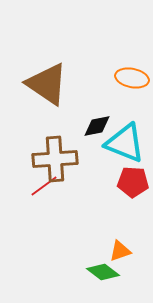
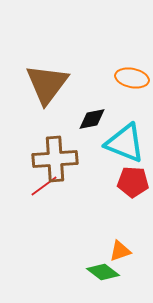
brown triangle: rotated 33 degrees clockwise
black diamond: moved 5 px left, 7 px up
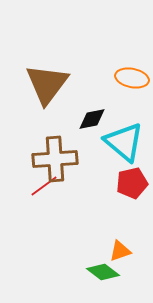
cyan triangle: moved 1 px left, 1 px up; rotated 18 degrees clockwise
red pentagon: moved 1 px left, 1 px down; rotated 16 degrees counterclockwise
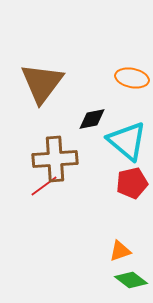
brown triangle: moved 5 px left, 1 px up
cyan triangle: moved 3 px right, 1 px up
green diamond: moved 28 px right, 8 px down
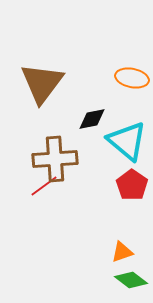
red pentagon: moved 2 px down; rotated 24 degrees counterclockwise
orange triangle: moved 2 px right, 1 px down
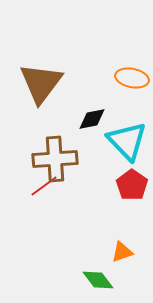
brown triangle: moved 1 px left
cyan triangle: rotated 6 degrees clockwise
green diamond: moved 33 px left; rotated 16 degrees clockwise
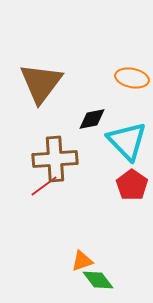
orange triangle: moved 40 px left, 9 px down
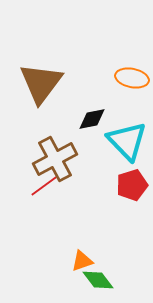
brown cross: rotated 24 degrees counterclockwise
red pentagon: rotated 20 degrees clockwise
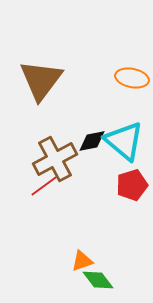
brown triangle: moved 3 px up
black diamond: moved 22 px down
cyan triangle: moved 3 px left; rotated 6 degrees counterclockwise
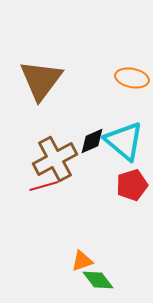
black diamond: rotated 12 degrees counterclockwise
red line: rotated 20 degrees clockwise
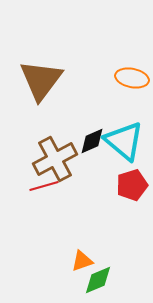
green diamond: rotated 76 degrees counterclockwise
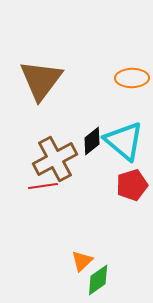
orange ellipse: rotated 12 degrees counterclockwise
black diamond: rotated 16 degrees counterclockwise
red line: moved 1 px left; rotated 8 degrees clockwise
orange triangle: rotated 25 degrees counterclockwise
green diamond: rotated 12 degrees counterclockwise
